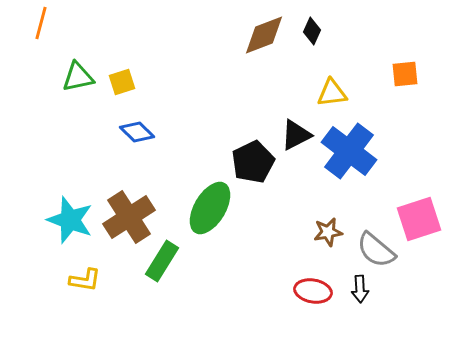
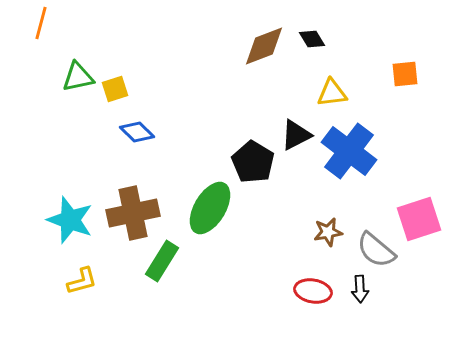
black diamond: moved 8 px down; rotated 56 degrees counterclockwise
brown diamond: moved 11 px down
yellow square: moved 7 px left, 7 px down
black pentagon: rotated 15 degrees counterclockwise
brown cross: moved 4 px right, 4 px up; rotated 21 degrees clockwise
yellow L-shape: moved 3 px left, 1 px down; rotated 24 degrees counterclockwise
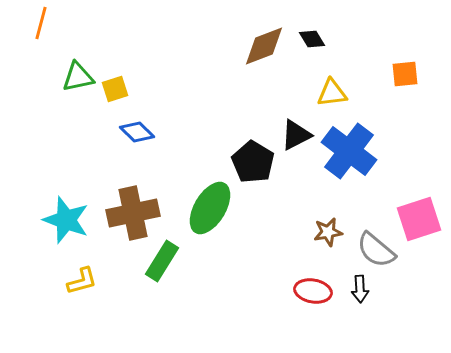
cyan star: moved 4 px left
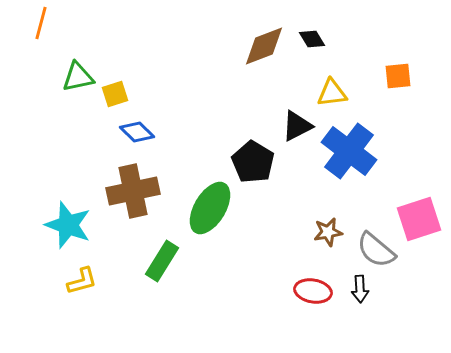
orange square: moved 7 px left, 2 px down
yellow square: moved 5 px down
black triangle: moved 1 px right, 9 px up
brown cross: moved 22 px up
cyan star: moved 2 px right, 5 px down
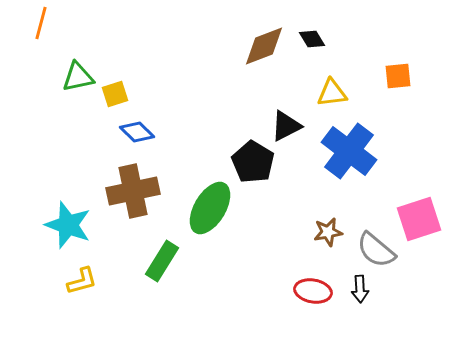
black triangle: moved 11 px left
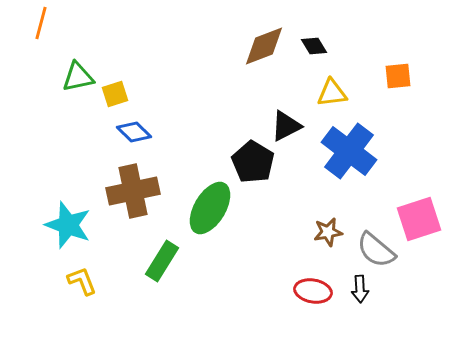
black diamond: moved 2 px right, 7 px down
blue diamond: moved 3 px left
yellow L-shape: rotated 96 degrees counterclockwise
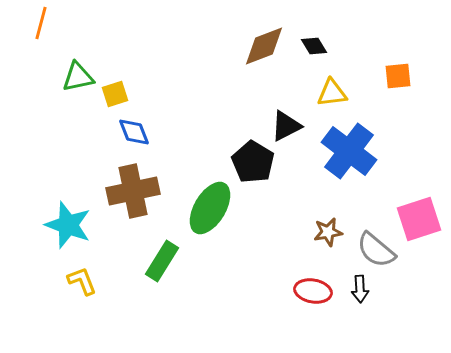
blue diamond: rotated 24 degrees clockwise
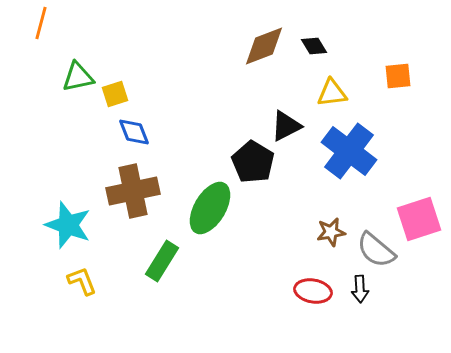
brown star: moved 3 px right
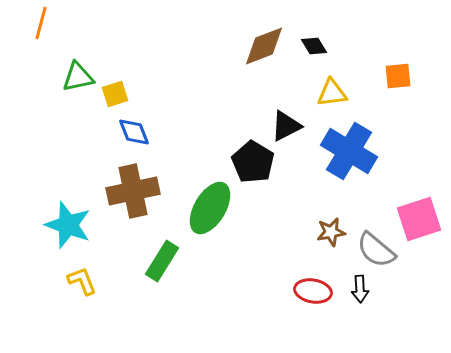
blue cross: rotated 6 degrees counterclockwise
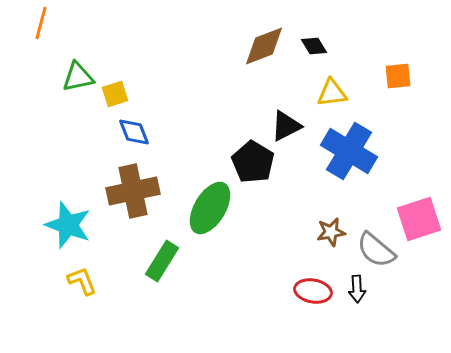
black arrow: moved 3 px left
